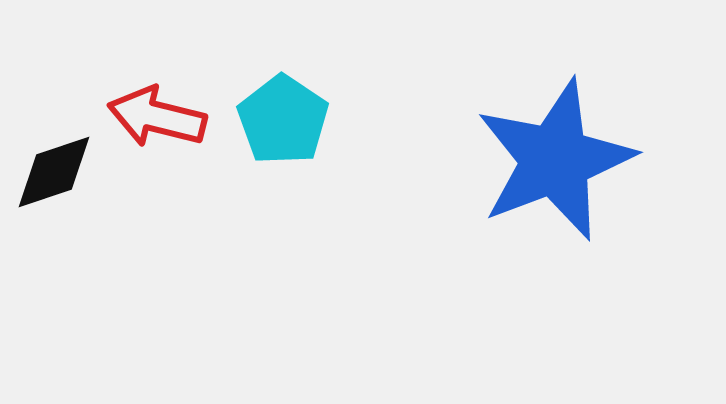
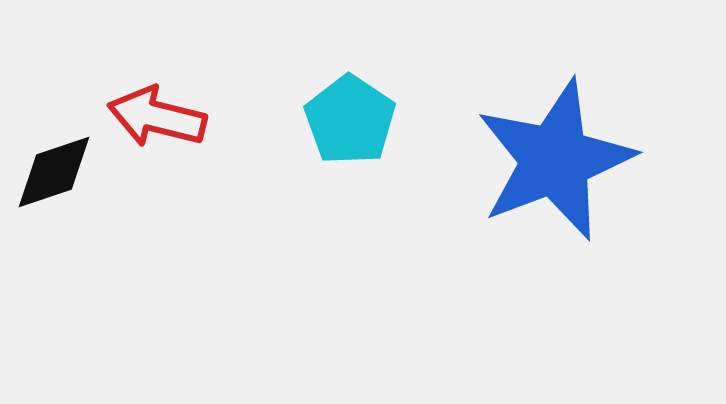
cyan pentagon: moved 67 px right
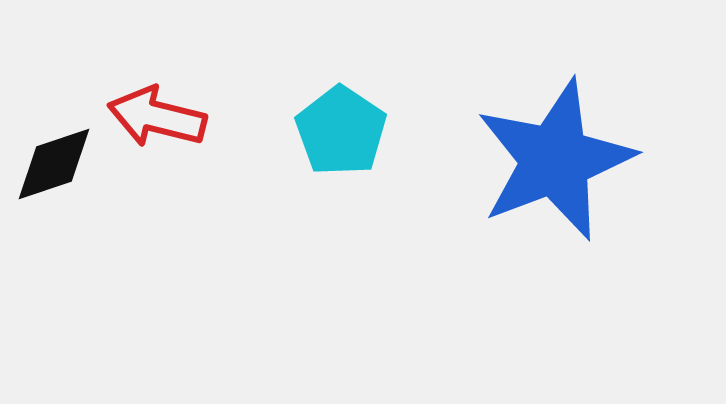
cyan pentagon: moved 9 px left, 11 px down
black diamond: moved 8 px up
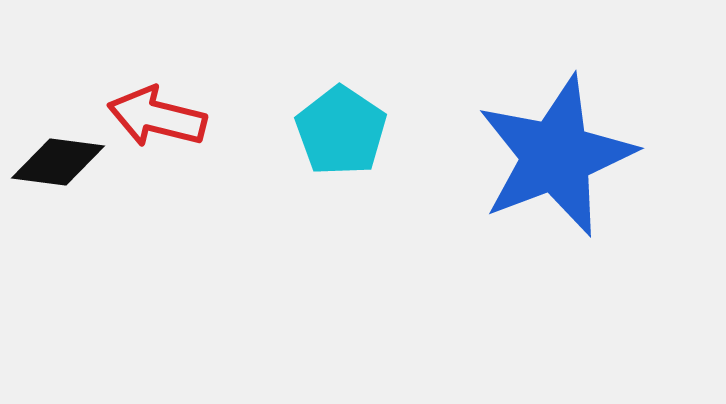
blue star: moved 1 px right, 4 px up
black diamond: moved 4 px right, 2 px up; rotated 26 degrees clockwise
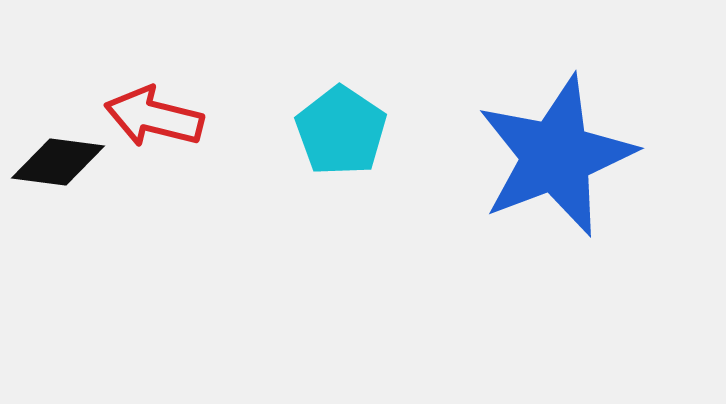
red arrow: moved 3 px left
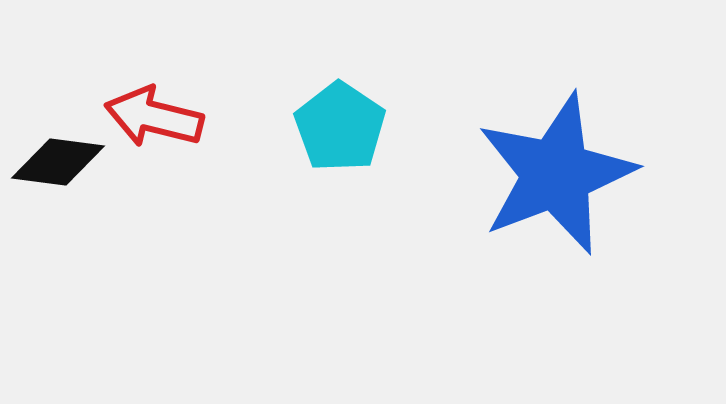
cyan pentagon: moved 1 px left, 4 px up
blue star: moved 18 px down
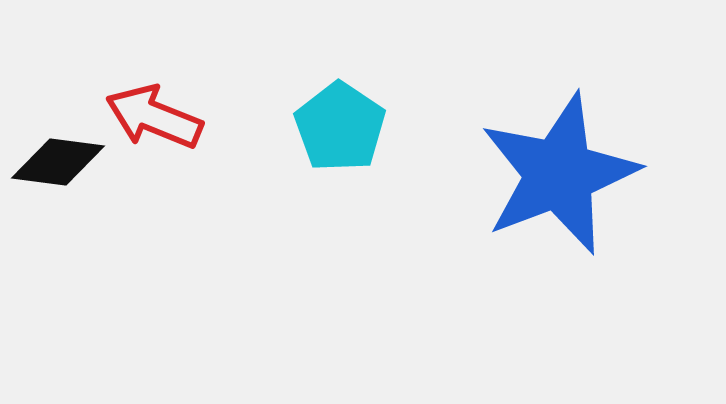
red arrow: rotated 8 degrees clockwise
blue star: moved 3 px right
